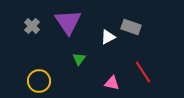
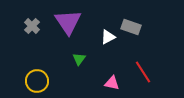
yellow circle: moved 2 px left
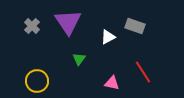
gray rectangle: moved 4 px right, 1 px up
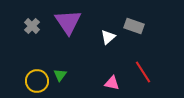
gray rectangle: moved 1 px left
white triangle: rotated 14 degrees counterclockwise
green triangle: moved 19 px left, 16 px down
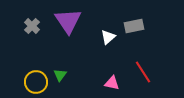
purple triangle: moved 1 px up
gray rectangle: rotated 30 degrees counterclockwise
yellow circle: moved 1 px left, 1 px down
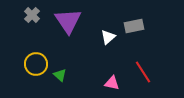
gray cross: moved 11 px up
green triangle: rotated 24 degrees counterclockwise
yellow circle: moved 18 px up
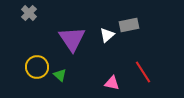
gray cross: moved 3 px left, 2 px up
purple triangle: moved 4 px right, 18 px down
gray rectangle: moved 5 px left, 1 px up
white triangle: moved 1 px left, 2 px up
yellow circle: moved 1 px right, 3 px down
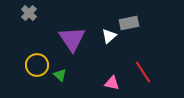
gray rectangle: moved 2 px up
white triangle: moved 2 px right, 1 px down
yellow circle: moved 2 px up
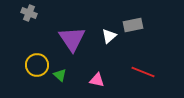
gray cross: rotated 21 degrees counterclockwise
gray rectangle: moved 4 px right, 2 px down
red line: rotated 35 degrees counterclockwise
pink triangle: moved 15 px left, 3 px up
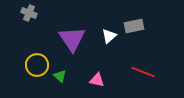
gray rectangle: moved 1 px right, 1 px down
green triangle: moved 1 px down
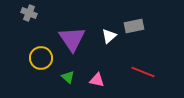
yellow circle: moved 4 px right, 7 px up
green triangle: moved 8 px right, 1 px down
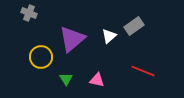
gray rectangle: rotated 24 degrees counterclockwise
purple triangle: rotated 24 degrees clockwise
yellow circle: moved 1 px up
red line: moved 1 px up
green triangle: moved 2 px left, 2 px down; rotated 16 degrees clockwise
